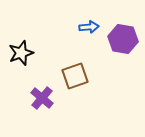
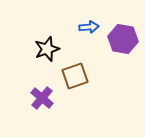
black star: moved 26 px right, 4 px up
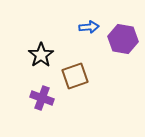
black star: moved 6 px left, 6 px down; rotated 15 degrees counterclockwise
purple cross: rotated 20 degrees counterclockwise
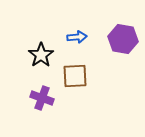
blue arrow: moved 12 px left, 10 px down
brown square: rotated 16 degrees clockwise
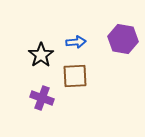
blue arrow: moved 1 px left, 5 px down
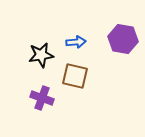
black star: rotated 25 degrees clockwise
brown square: rotated 16 degrees clockwise
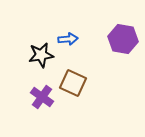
blue arrow: moved 8 px left, 3 px up
brown square: moved 2 px left, 7 px down; rotated 12 degrees clockwise
purple cross: moved 1 px up; rotated 15 degrees clockwise
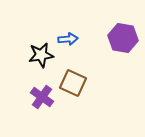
purple hexagon: moved 1 px up
